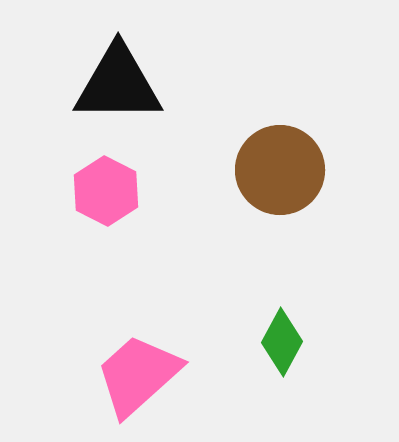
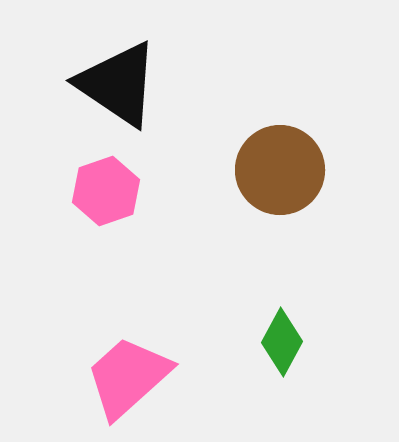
black triangle: rotated 34 degrees clockwise
pink hexagon: rotated 14 degrees clockwise
pink trapezoid: moved 10 px left, 2 px down
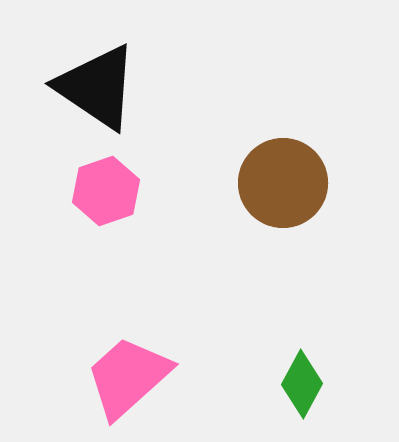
black triangle: moved 21 px left, 3 px down
brown circle: moved 3 px right, 13 px down
green diamond: moved 20 px right, 42 px down
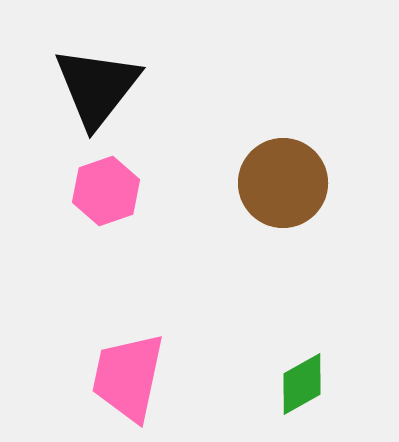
black triangle: rotated 34 degrees clockwise
pink trapezoid: rotated 36 degrees counterclockwise
green diamond: rotated 32 degrees clockwise
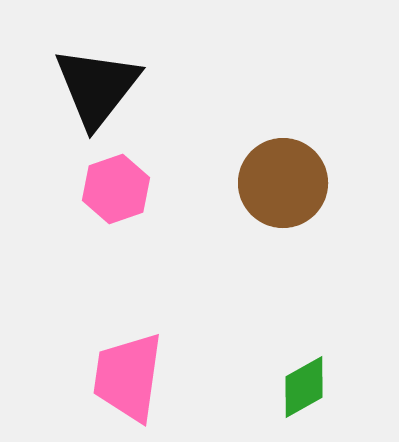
pink hexagon: moved 10 px right, 2 px up
pink trapezoid: rotated 4 degrees counterclockwise
green diamond: moved 2 px right, 3 px down
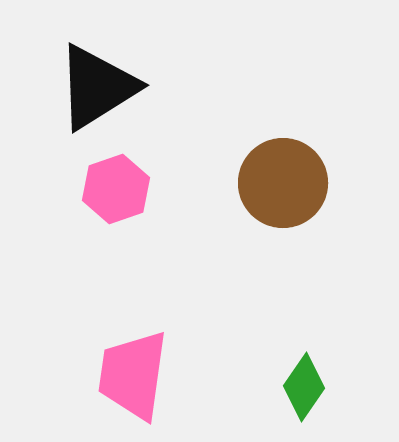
black triangle: rotated 20 degrees clockwise
pink trapezoid: moved 5 px right, 2 px up
green diamond: rotated 26 degrees counterclockwise
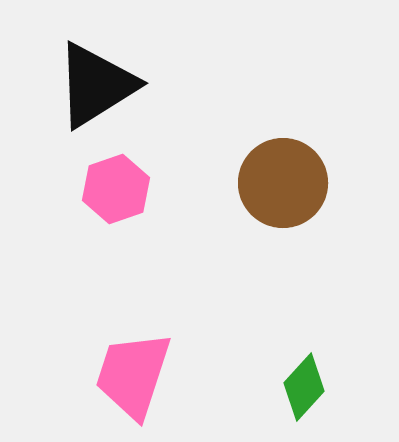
black triangle: moved 1 px left, 2 px up
pink trapezoid: rotated 10 degrees clockwise
green diamond: rotated 8 degrees clockwise
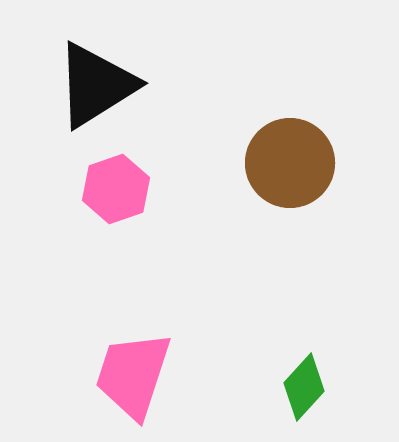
brown circle: moved 7 px right, 20 px up
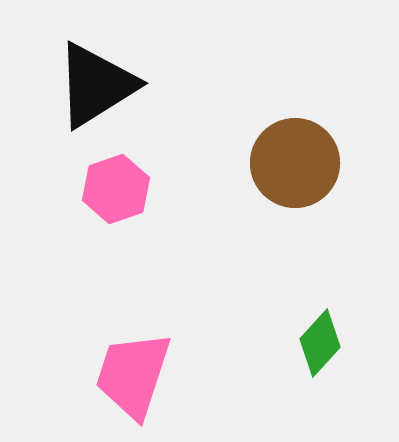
brown circle: moved 5 px right
green diamond: moved 16 px right, 44 px up
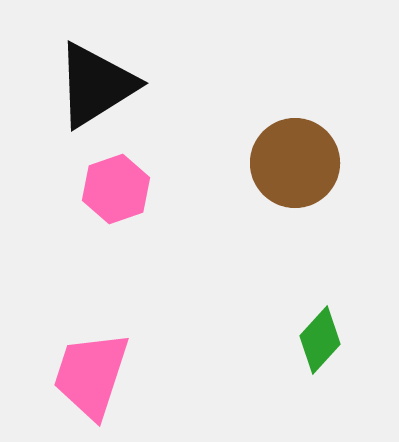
green diamond: moved 3 px up
pink trapezoid: moved 42 px left
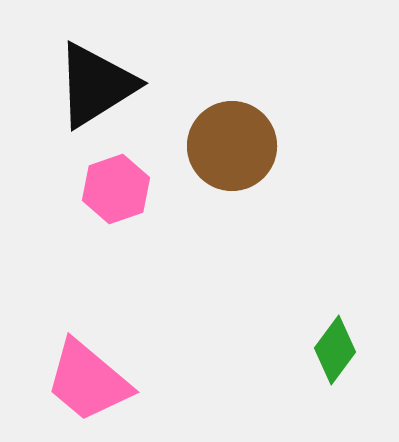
brown circle: moved 63 px left, 17 px up
green diamond: moved 15 px right, 10 px down; rotated 6 degrees counterclockwise
pink trapezoid: moved 3 px left, 6 px down; rotated 68 degrees counterclockwise
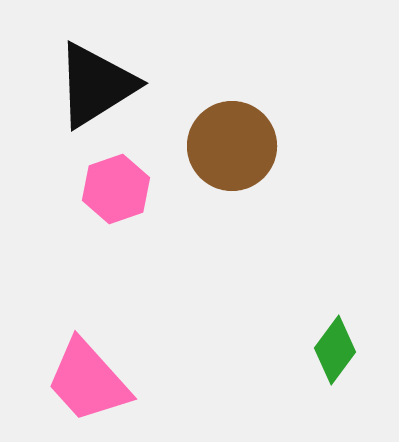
pink trapezoid: rotated 8 degrees clockwise
